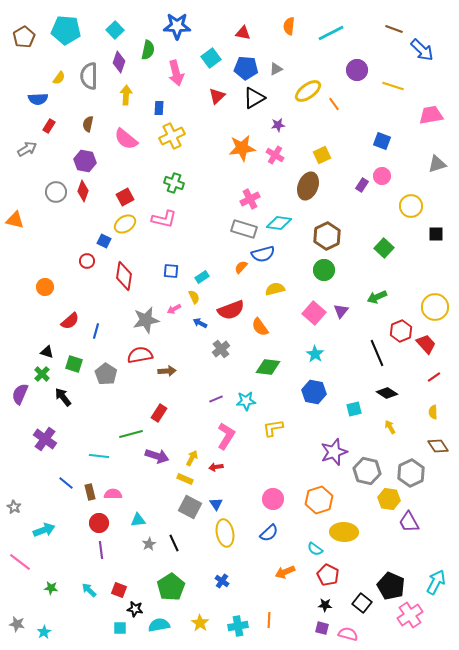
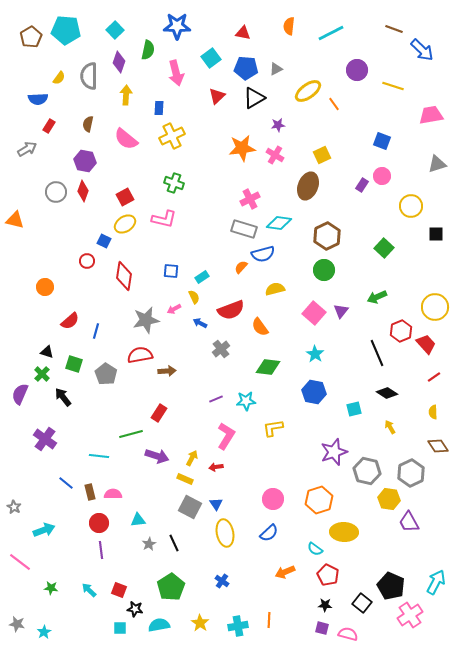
brown pentagon at (24, 37): moved 7 px right
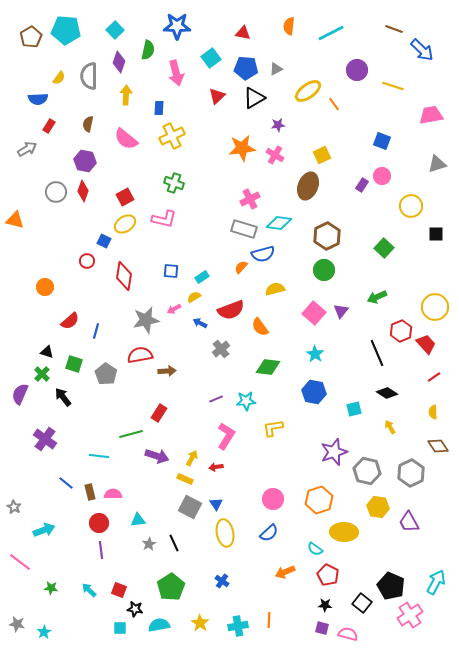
yellow semicircle at (194, 297): rotated 96 degrees counterclockwise
yellow hexagon at (389, 499): moved 11 px left, 8 px down
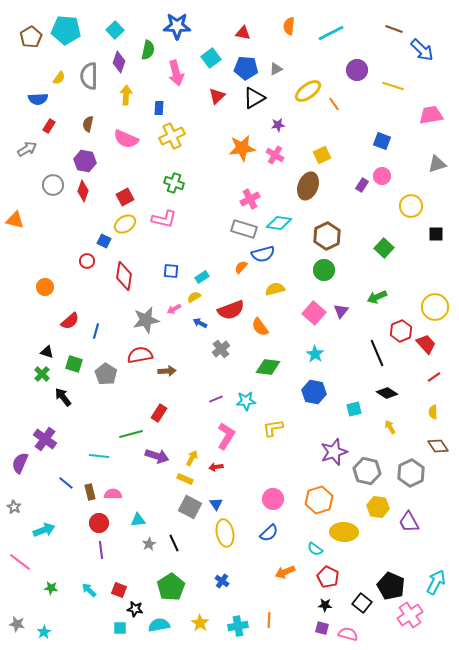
pink semicircle at (126, 139): rotated 15 degrees counterclockwise
gray circle at (56, 192): moved 3 px left, 7 px up
purple semicircle at (20, 394): moved 69 px down
red pentagon at (328, 575): moved 2 px down
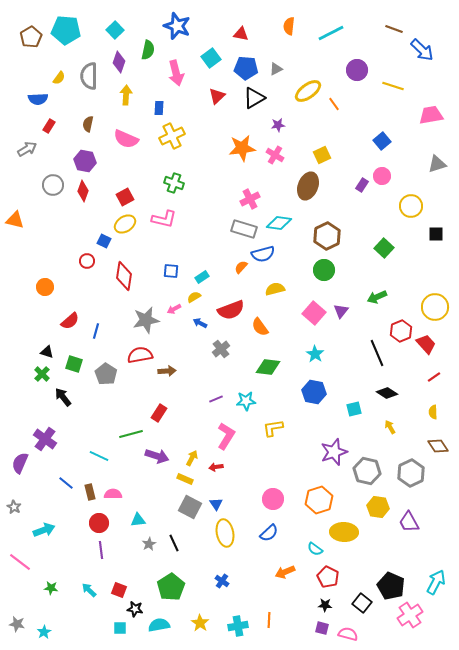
blue star at (177, 26): rotated 20 degrees clockwise
red triangle at (243, 33): moved 2 px left, 1 px down
blue square at (382, 141): rotated 30 degrees clockwise
cyan line at (99, 456): rotated 18 degrees clockwise
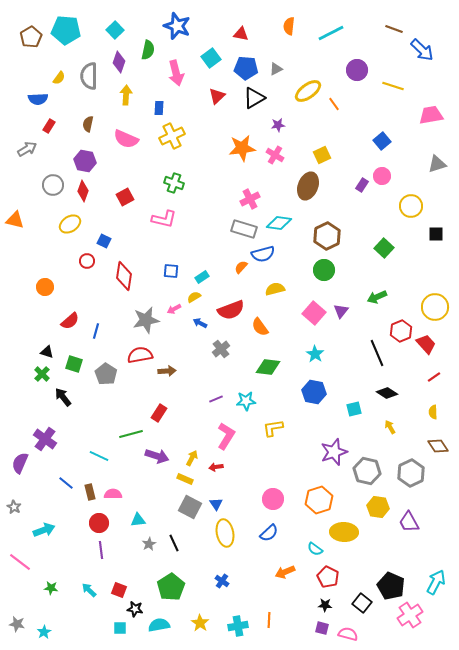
yellow ellipse at (125, 224): moved 55 px left
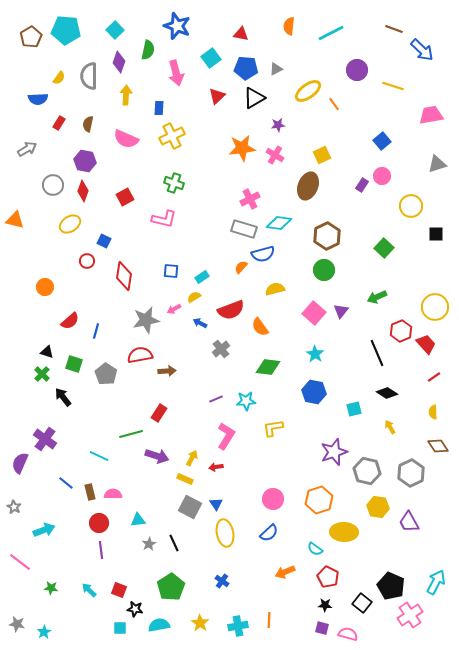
red rectangle at (49, 126): moved 10 px right, 3 px up
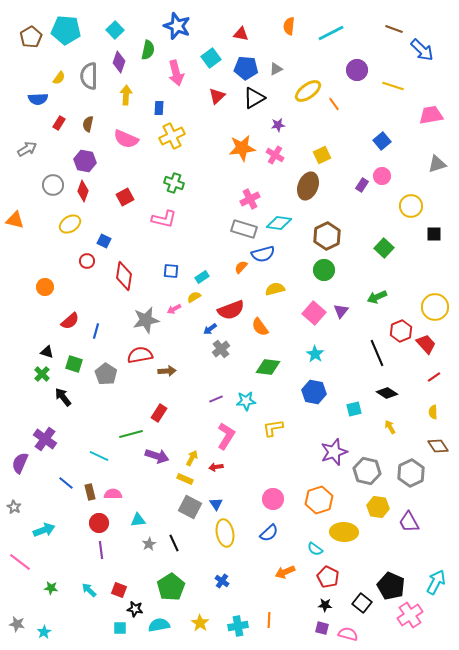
black square at (436, 234): moved 2 px left
blue arrow at (200, 323): moved 10 px right, 6 px down; rotated 64 degrees counterclockwise
